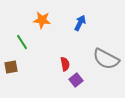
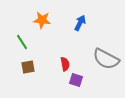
brown square: moved 17 px right
purple square: rotated 32 degrees counterclockwise
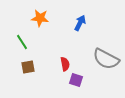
orange star: moved 2 px left, 2 px up
